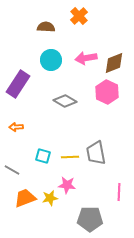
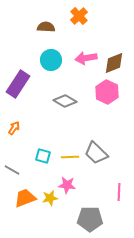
orange arrow: moved 2 px left, 1 px down; rotated 128 degrees clockwise
gray trapezoid: rotated 35 degrees counterclockwise
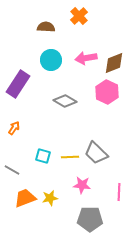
pink star: moved 15 px right
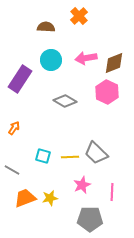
purple rectangle: moved 2 px right, 5 px up
pink star: rotated 30 degrees counterclockwise
pink line: moved 7 px left
